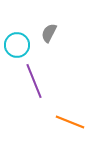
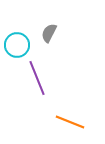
purple line: moved 3 px right, 3 px up
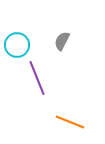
gray semicircle: moved 13 px right, 8 px down
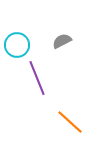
gray semicircle: rotated 36 degrees clockwise
orange line: rotated 20 degrees clockwise
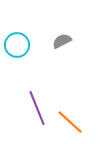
purple line: moved 30 px down
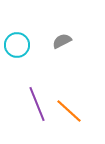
purple line: moved 4 px up
orange line: moved 1 px left, 11 px up
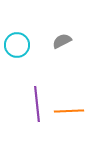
purple line: rotated 16 degrees clockwise
orange line: rotated 44 degrees counterclockwise
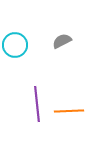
cyan circle: moved 2 px left
